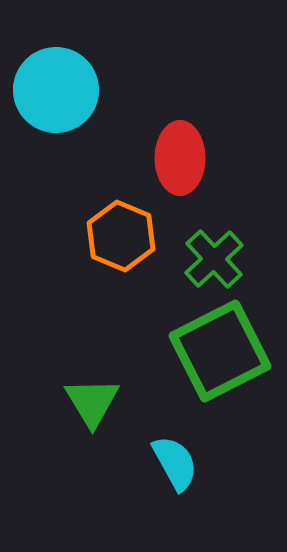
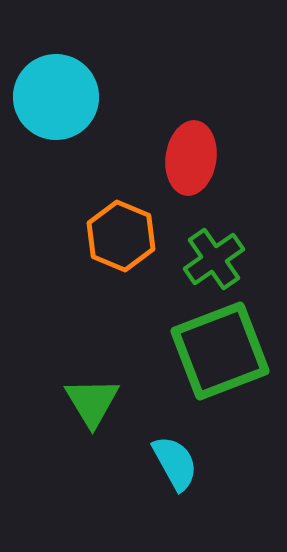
cyan circle: moved 7 px down
red ellipse: moved 11 px right; rotated 8 degrees clockwise
green cross: rotated 8 degrees clockwise
green square: rotated 6 degrees clockwise
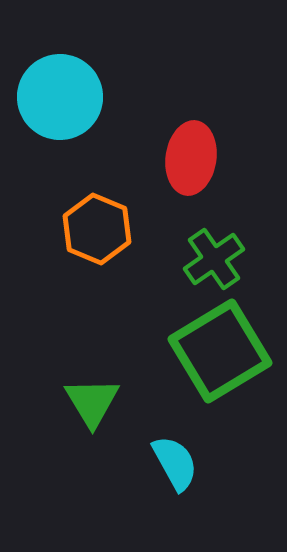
cyan circle: moved 4 px right
orange hexagon: moved 24 px left, 7 px up
green square: rotated 10 degrees counterclockwise
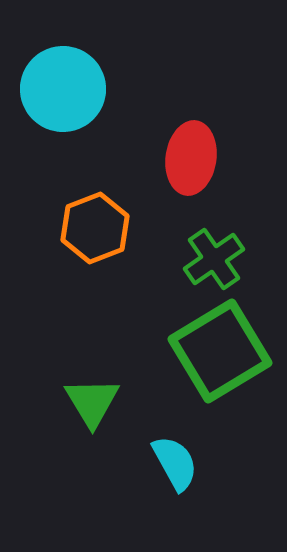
cyan circle: moved 3 px right, 8 px up
orange hexagon: moved 2 px left, 1 px up; rotated 16 degrees clockwise
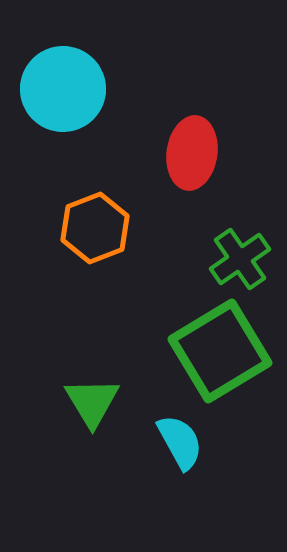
red ellipse: moved 1 px right, 5 px up
green cross: moved 26 px right
cyan semicircle: moved 5 px right, 21 px up
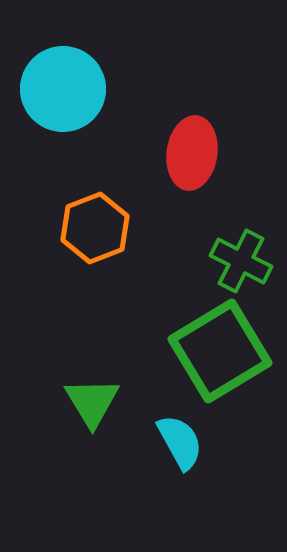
green cross: moved 1 px right, 2 px down; rotated 28 degrees counterclockwise
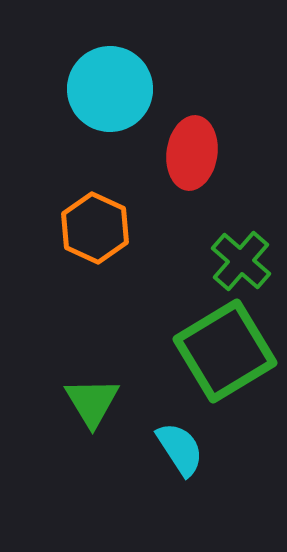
cyan circle: moved 47 px right
orange hexagon: rotated 14 degrees counterclockwise
green cross: rotated 14 degrees clockwise
green square: moved 5 px right
cyan semicircle: moved 7 px down; rotated 4 degrees counterclockwise
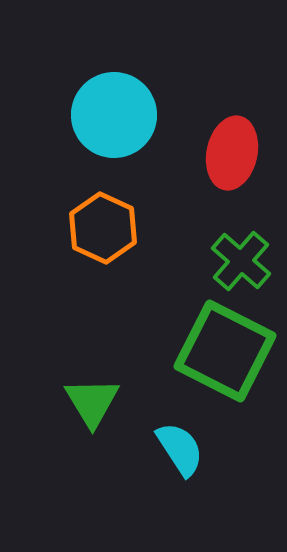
cyan circle: moved 4 px right, 26 px down
red ellipse: moved 40 px right; rotated 4 degrees clockwise
orange hexagon: moved 8 px right
green square: rotated 32 degrees counterclockwise
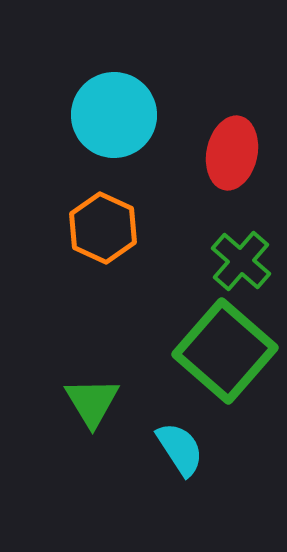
green square: rotated 14 degrees clockwise
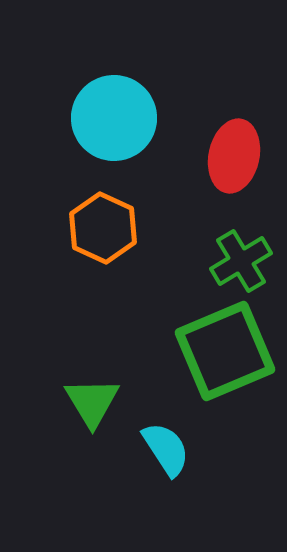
cyan circle: moved 3 px down
red ellipse: moved 2 px right, 3 px down
green cross: rotated 18 degrees clockwise
green square: rotated 26 degrees clockwise
cyan semicircle: moved 14 px left
